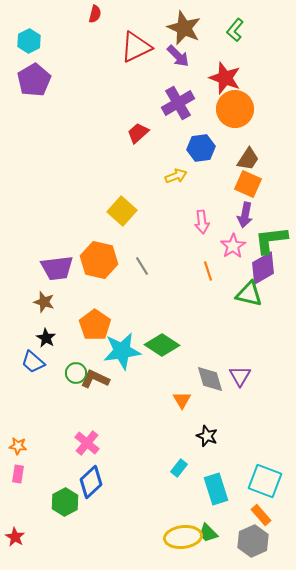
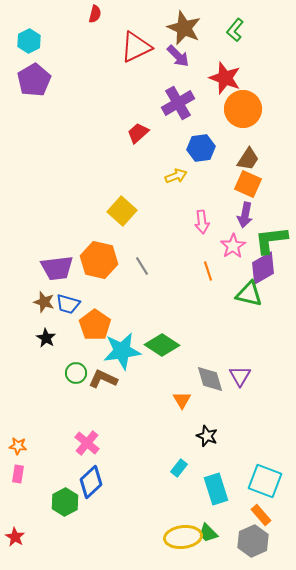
orange circle at (235, 109): moved 8 px right
blue trapezoid at (33, 362): moved 35 px right, 58 px up; rotated 25 degrees counterclockwise
brown L-shape at (95, 379): moved 8 px right
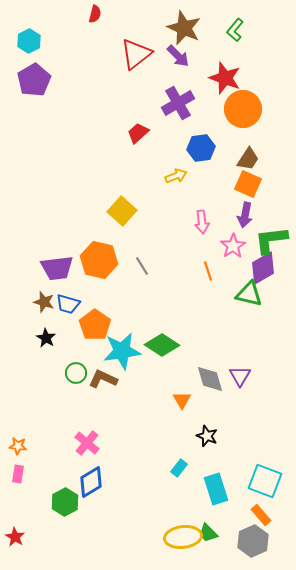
red triangle at (136, 47): moved 7 px down; rotated 12 degrees counterclockwise
blue diamond at (91, 482): rotated 12 degrees clockwise
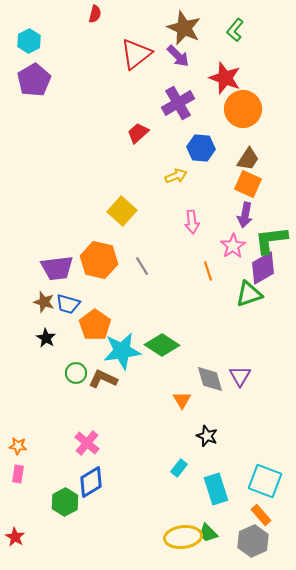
blue hexagon at (201, 148): rotated 12 degrees clockwise
pink arrow at (202, 222): moved 10 px left
green triangle at (249, 294): rotated 32 degrees counterclockwise
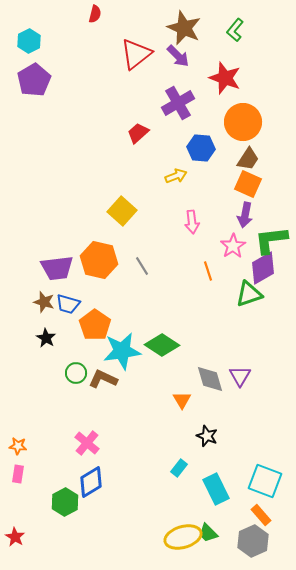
orange circle at (243, 109): moved 13 px down
cyan rectangle at (216, 489): rotated 8 degrees counterclockwise
yellow ellipse at (183, 537): rotated 9 degrees counterclockwise
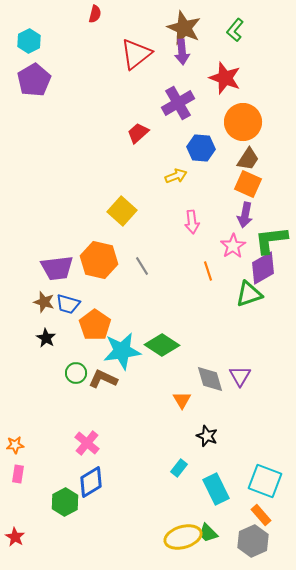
purple arrow at (178, 56): moved 4 px right, 4 px up; rotated 40 degrees clockwise
orange star at (18, 446): moved 3 px left, 1 px up; rotated 12 degrees counterclockwise
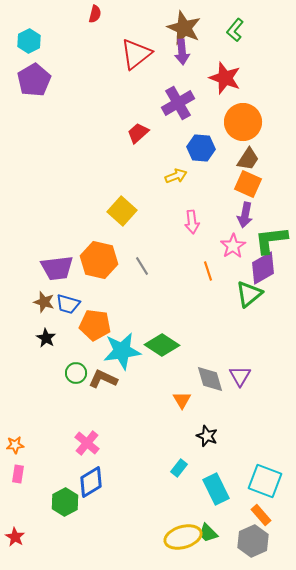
green triangle at (249, 294): rotated 20 degrees counterclockwise
orange pentagon at (95, 325): rotated 28 degrees counterclockwise
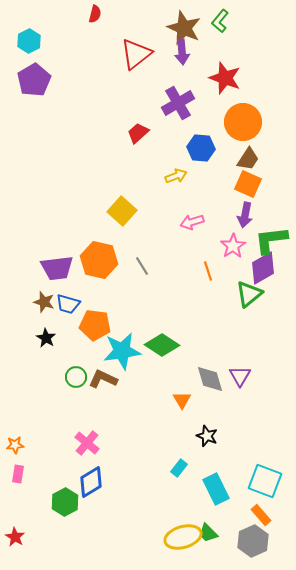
green L-shape at (235, 30): moved 15 px left, 9 px up
pink arrow at (192, 222): rotated 80 degrees clockwise
green circle at (76, 373): moved 4 px down
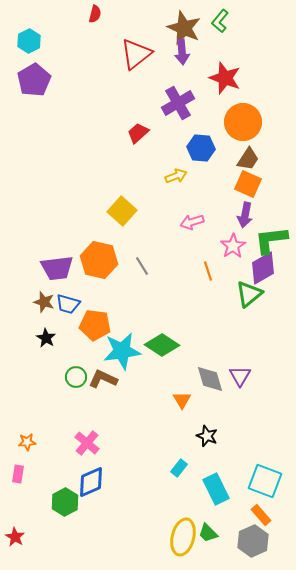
orange star at (15, 445): moved 12 px right, 3 px up
blue diamond at (91, 482): rotated 8 degrees clockwise
yellow ellipse at (183, 537): rotated 60 degrees counterclockwise
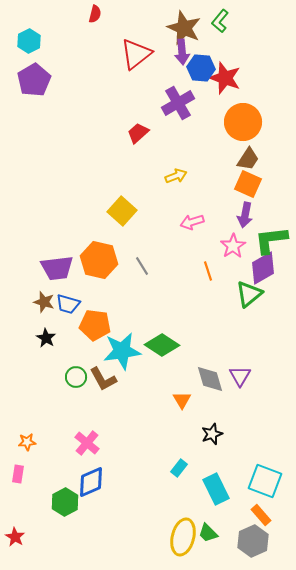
blue hexagon at (201, 148): moved 80 px up
brown L-shape at (103, 379): rotated 144 degrees counterclockwise
black star at (207, 436): moved 5 px right, 2 px up; rotated 30 degrees clockwise
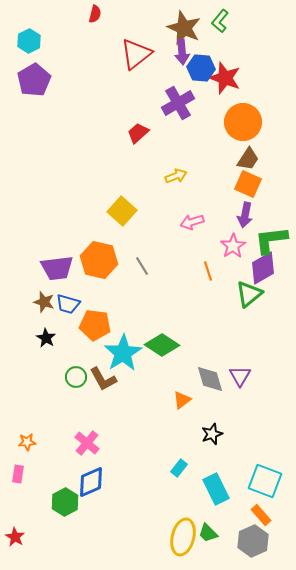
cyan star at (122, 351): moved 1 px right, 2 px down; rotated 24 degrees counterclockwise
orange triangle at (182, 400): rotated 24 degrees clockwise
